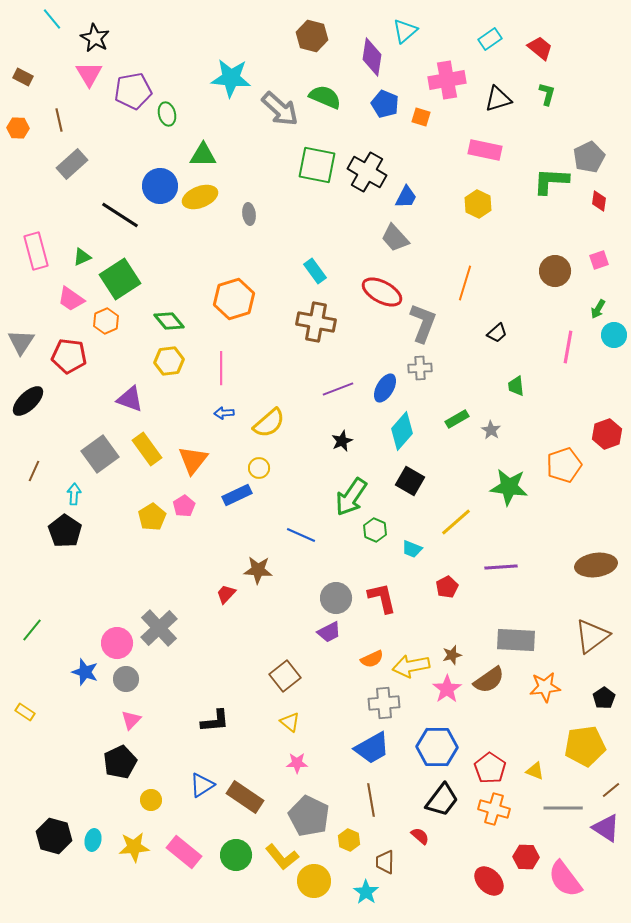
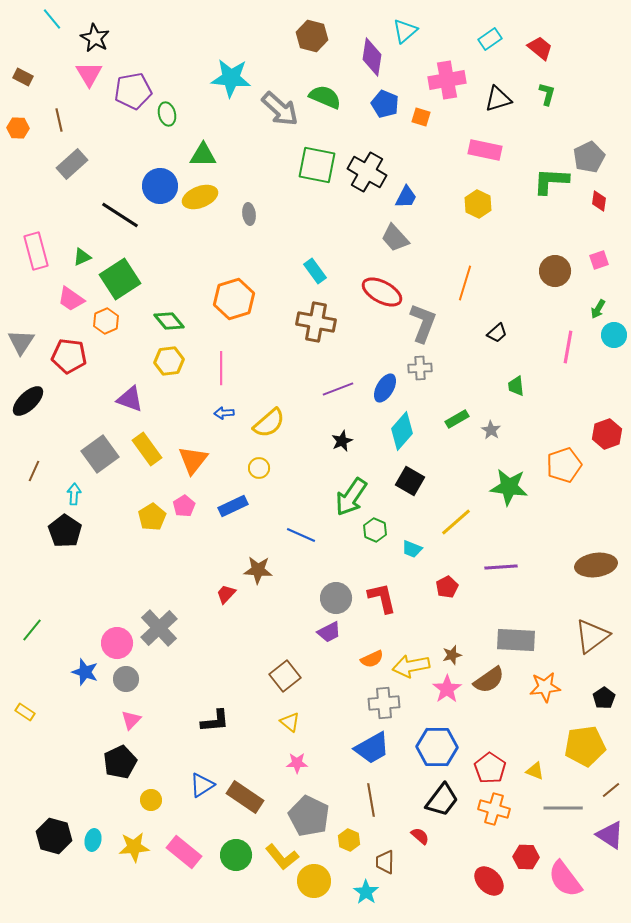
blue rectangle at (237, 495): moved 4 px left, 11 px down
purple triangle at (606, 828): moved 4 px right, 7 px down
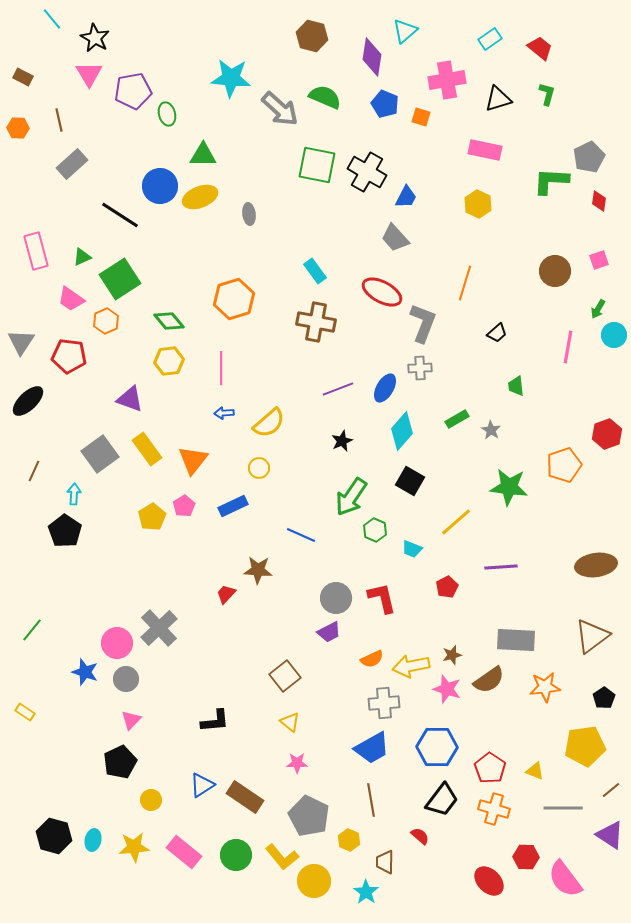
pink star at (447, 689): rotated 20 degrees counterclockwise
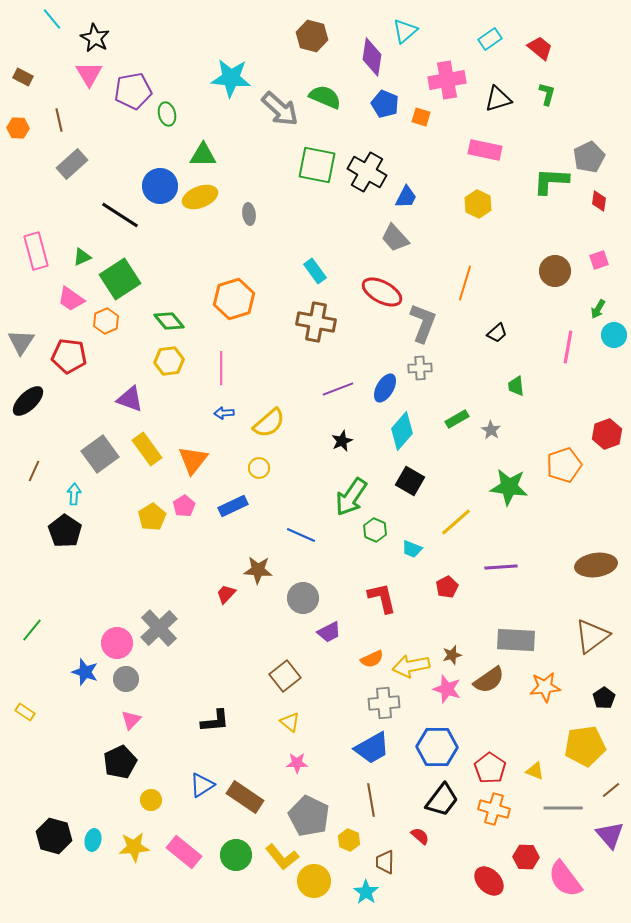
gray circle at (336, 598): moved 33 px left
purple triangle at (610, 835): rotated 16 degrees clockwise
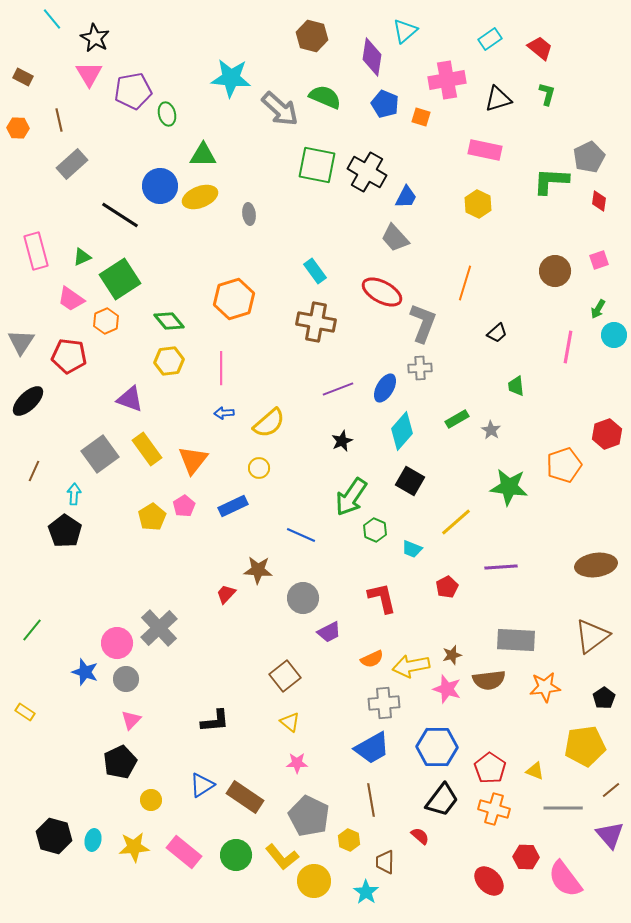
brown semicircle at (489, 680): rotated 28 degrees clockwise
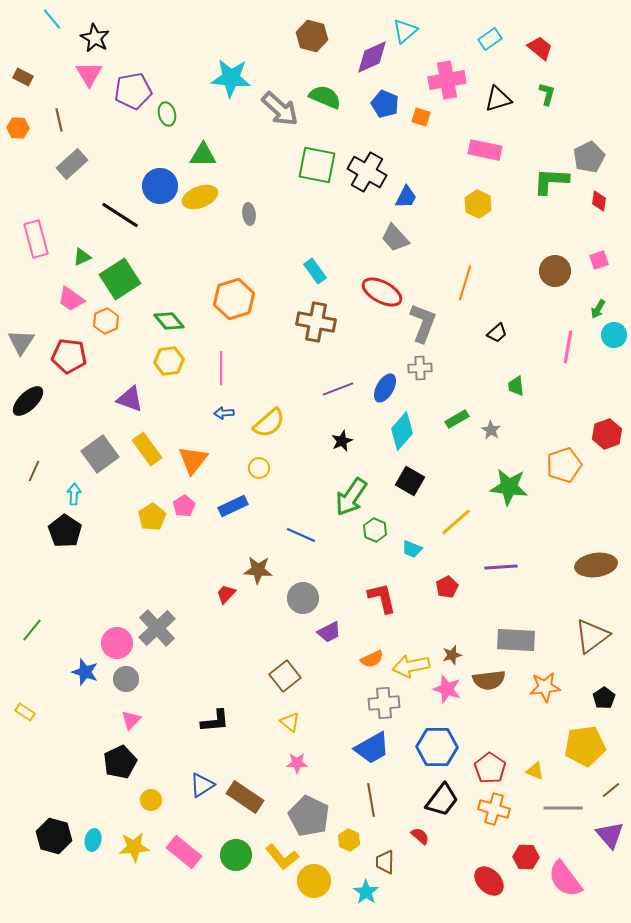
purple diamond at (372, 57): rotated 57 degrees clockwise
pink rectangle at (36, 251): moved 12 px up
gray cross at (159, 628): moved 2 px left
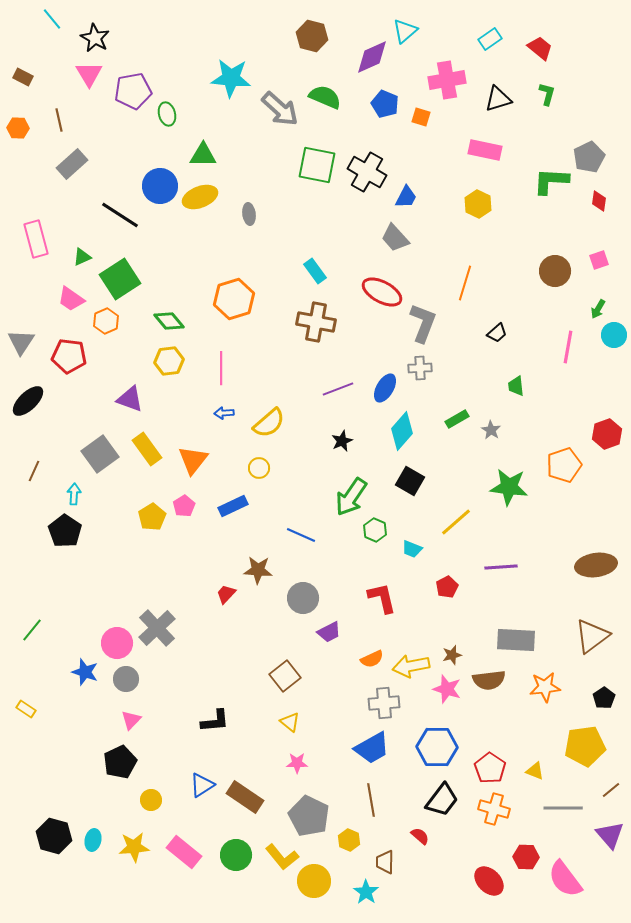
yellow rectangle at (25, 712): moved 1 px right, 3 px up
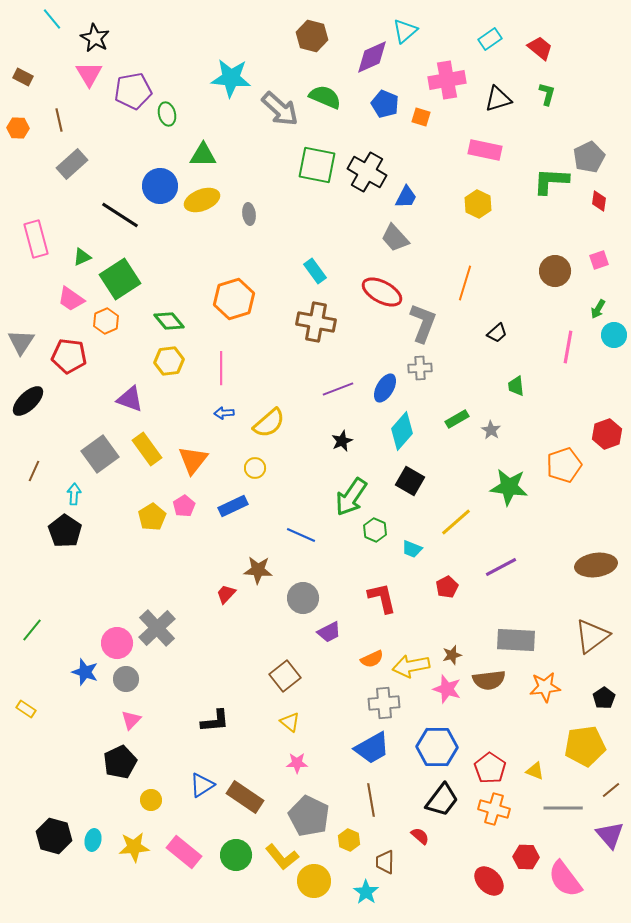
yellow ellipse at (200, 197): moved 2 px right, 3 px down
yellow circle at (259, 468): moved 4 px left
purple line at (501, 567): rotated 24 degrees counterclockwise
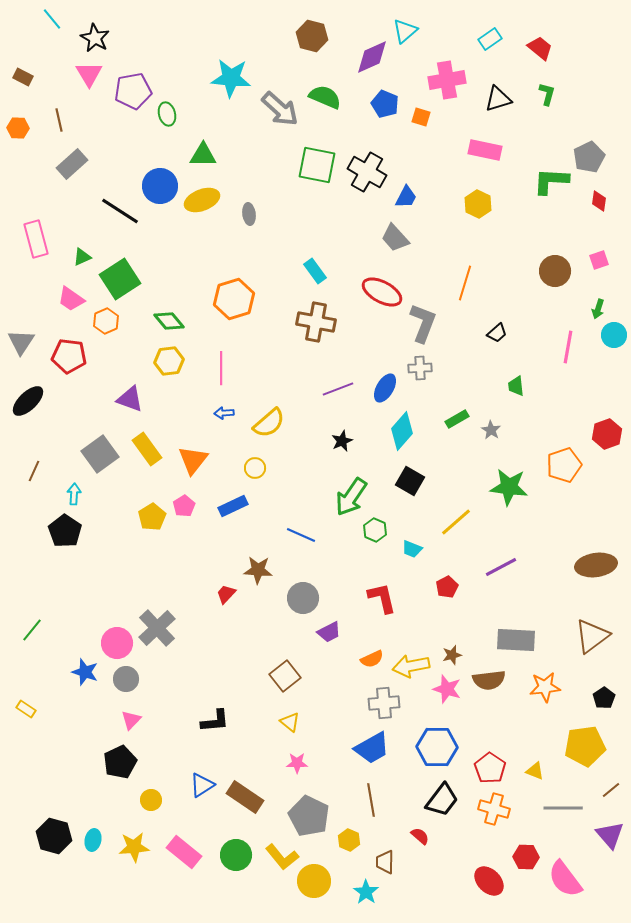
black line at (120, 215): moved 4 px up
green arrow at (598, 309): rotated 12 degrees counterclockwise
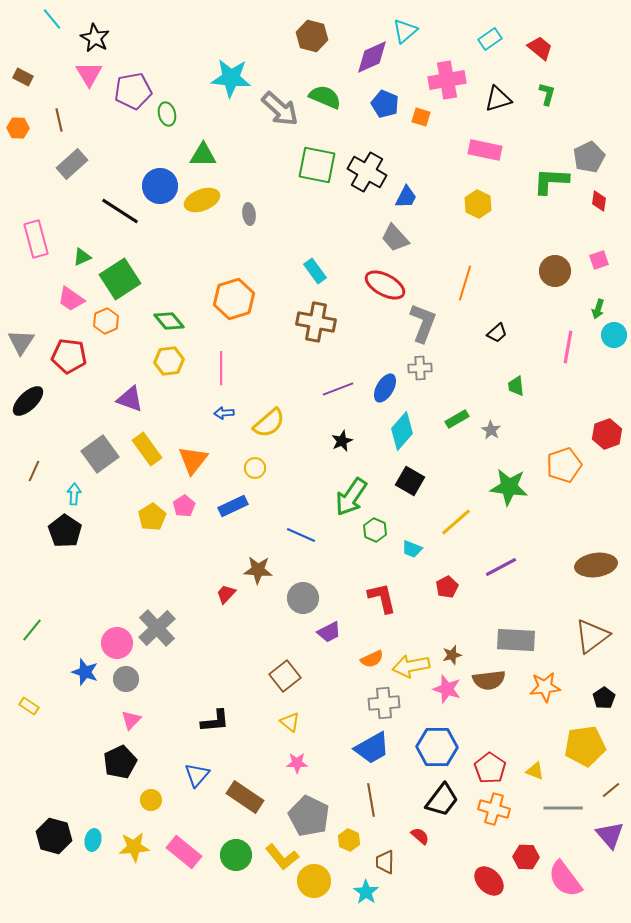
red ellipse at (382, 292): moved 3 px right, 7 px up
yellow rectangle at (26, 709): moved 3 px right, 3 px up
blue triangle at (202, 785): moved 5 px left, 10 px up; rotated 16 degrees counterclockwise
